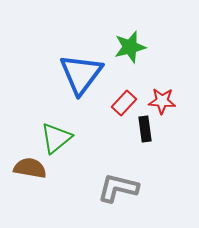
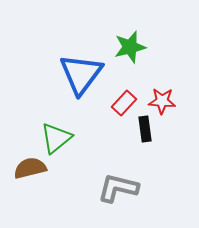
brown semicircle: rotated 24 degrees counterclockwise
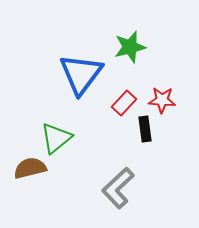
red star: moved 1 px up
gray L-shape: rotated 57 degrees counterclockwise
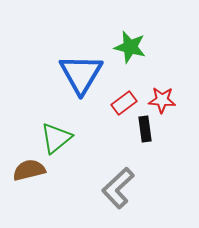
green star: rotated 28 degrees clockwise
blue triangle: rotated 6 degrees counterclockwise
red rectangle: rotated 10 degrees clockwise
brown semicircle: moved 1 px left, 2 px down
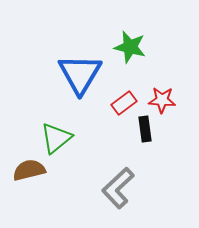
blue triangle: moved 1 px left
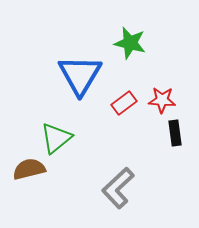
green star: moved 4 px up
blue triangle: moved 1 px down
black rectangle: moved 30 px right, 4 px down
brown semicircle: moved 1 px up
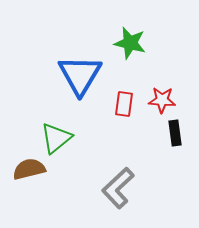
red rectangle: moved 1 px down; rotated 45 degrees counterclockwise
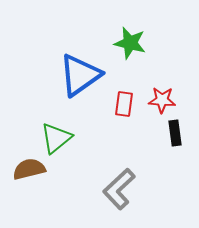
blue triangle: rotated 24 degrees clockwise
gray L-shape: moved 1 px right, 1 px down
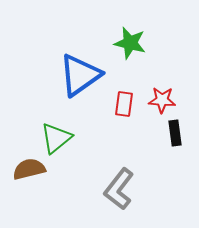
gray L-shape: rotated 9 degrees counterclockwise
